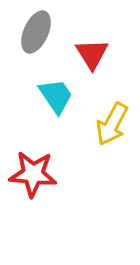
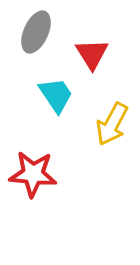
cyan trapezoid: moved 1 px up
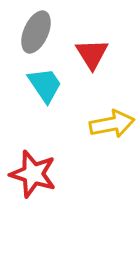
cyan trapezoid: moved 11 px left, 10 px up
yellow arrow: rotated 129 degrees counterclockwise
red star: rotated 12 degrees clockwise
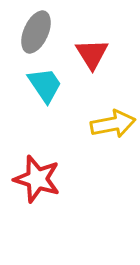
yellow arrow: moved 1 px right
red star: moved 4 px right, 5 px down
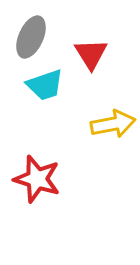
gray ellipse: moved 5 px left, 5 px down
red triangle: moved 1 px left
cyan trapezoid: rotated 105 degrees clockwise
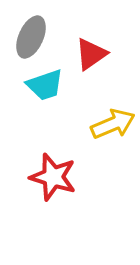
red triangle: rotated 27 degrees clockwise
yellow arrow: rotated 12 degrees counterclockwise
red star: moved 16 px right, 2 px up
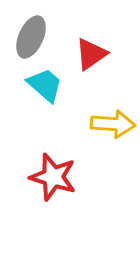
cyan trapezoid: rotated 120 degrees counterclockwise
yellow arrow: rotated 27 degrees clockwise
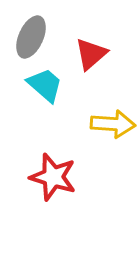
red triangle: rotated 6 degrees counterclockwise
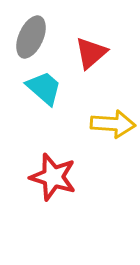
red triangle: moved 1 px up
cyan trapezoid: moved 1 px left, 3 px down
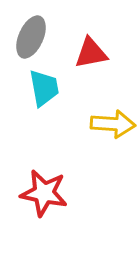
red triangle: rotated 30 degrees clockwise
cyan trapezoid: rotated 39 degrees clockwise
red star: moved 9 px left, 16 px down; rotated 6 degrees counterclockwise
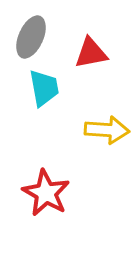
yellow arrow: moved 6 px left, 6 px down
red star: moved 2 px right; rotated 18 degrees clockwise
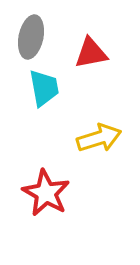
gray ellipse: rotated 12 degrees counterclockwise
yellow arrow: moved 8 px left, 8 px down; rotated 21 degrees counterclockwise
